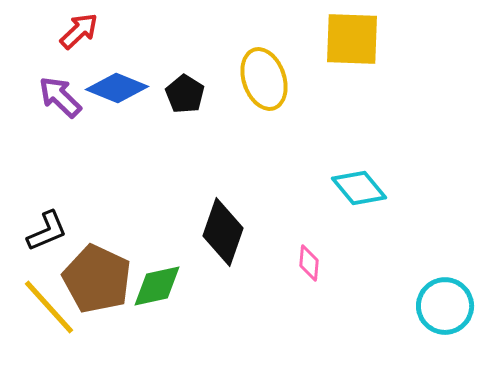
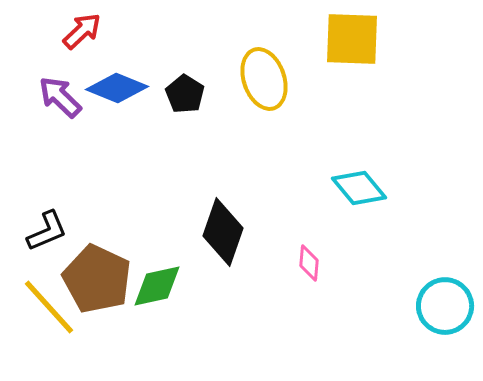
red arrow: moved 3 px right
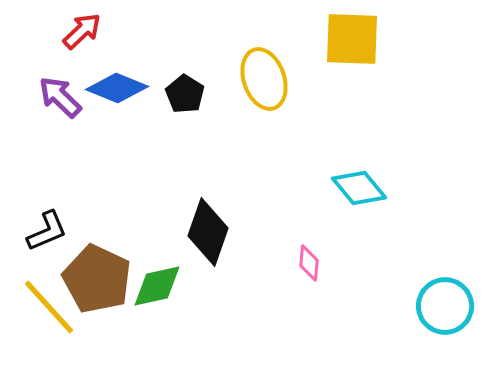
black diamond: moved 15 px left
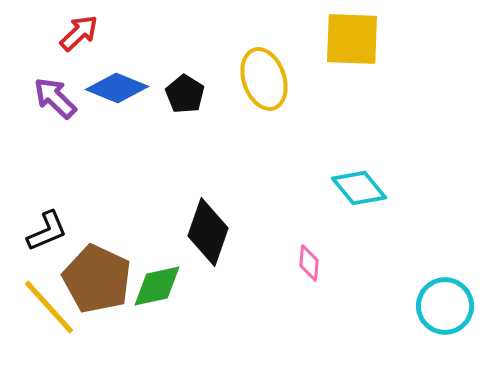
red arrow: moved 3 px left, 2 px down
purple arrow: moved 5 px left, 1 px down
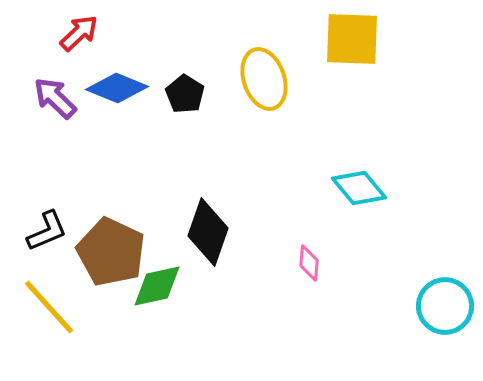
brown pentagon: moved 14 px right, 27 px up
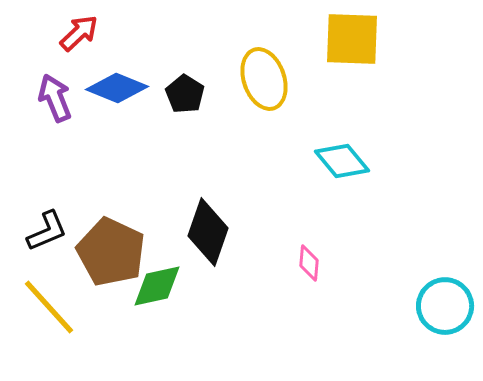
purple arrow: rotated 24 degrees clockwise
cyan diamond: moved 17 px left, 27 px up
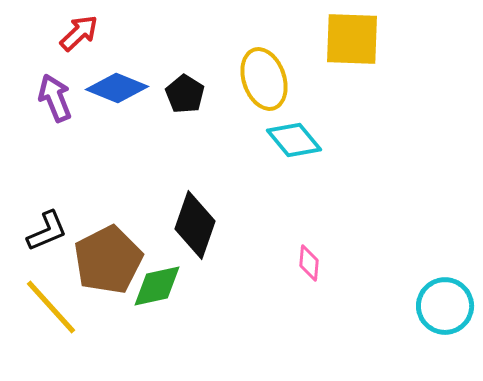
cyan diamond: moved 48 px left, 21 px up
black diamond: moved 13 px left, 7 px up
brown pentagon: moved 3 px left, 8 px down; rotated 20 degrees clockwise
yellow line: moved 2 px right
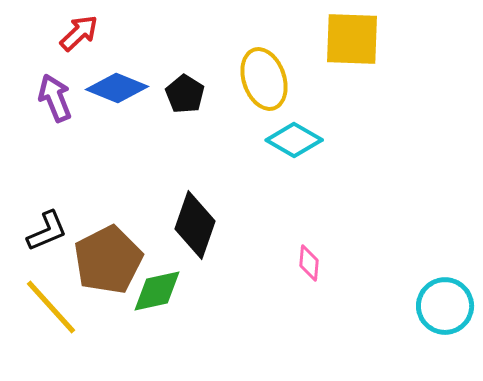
cyan diamond: rotated 20 degrees counterclockwise
green diamond: moved 5 px down
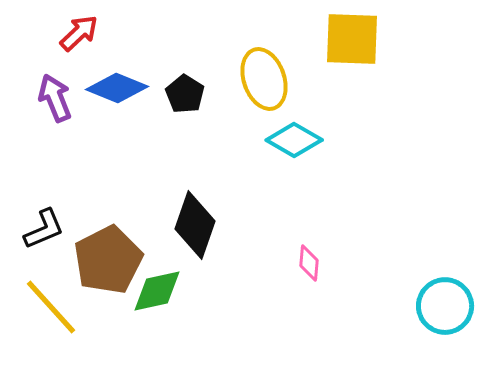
black L-shape: moved 3 px left, 2 px up
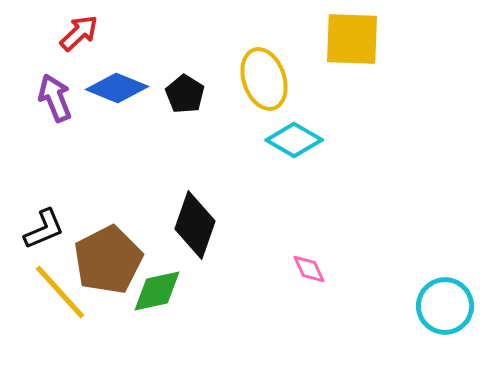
pink diamond: moved 6 px down; rotated 30 degrees counterclockwise
yellow line: moved 9 px right, 15 px up
